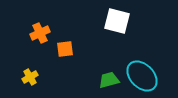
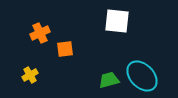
white square: rotated 8 degrees counterclockwise
yellow cross: moved 2 px up
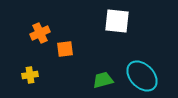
yellow cross: rotated 21 degrees clockwise
green trapezoid: moved 6 px left
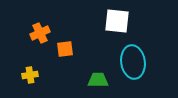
cyan ellipse: moved 9 px left, 14 px up; rotated 36 degrees clockwise
green trapezoid: moved 5 px left; rotated 15 degrees clockwise
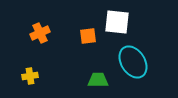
white square: moved 1 px down
orange square: moved 23 px right, 13 px up
cyan ellipse: rotated 24 degrees counterclockwise
yellow cross: moved 1 px down
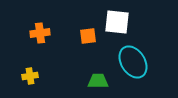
orange cross: rotated 18 degrees clockwise
green trapezoid: moved 1 px down
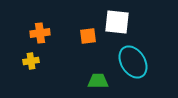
yellow cross: moved 1 px right, 15 px up
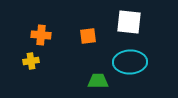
white square: moved 12 px right
orange cross: moved 1 px right, 2 px down; rotated 12 degrees clockwise
cyan ellipse: moved 3 px left; rotated 60 degrees counterclockwise
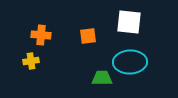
green trapezoid: moved 4 px right, 3 px up
